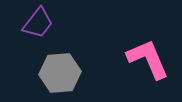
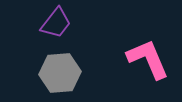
purple trapezoid: moved 18 px right
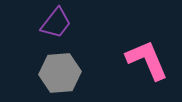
pink L-shape: moved 1 px left, 1 px down
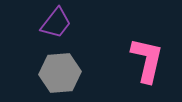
pink L-shape: rotated 36 degrees clockwise
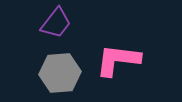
pink L-shape: moved 29 px left; rotated 96 degrees counterclockwise
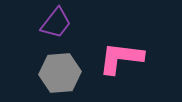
pink L-shape: moved 3 px right, 2 px up
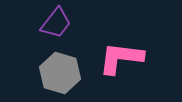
gray hexagon: rotated 21 degrees clockwise
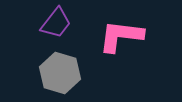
pink L-shape: moved 22 px up
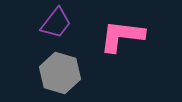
pink L-shape: moved 1 px right
